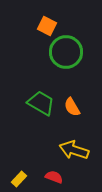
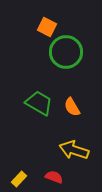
orange square: moved 1 px down
green trapezoid: moved 2 px left
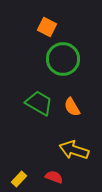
green circle: moved 3 px left, 7 px down
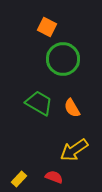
orange semicircle: moved 1 px down
yellow arrow: rotated 52 degrees counterclockwise
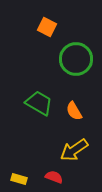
green circle: moved 13 px right
orange semicircle: moved 2 px right, 3 px down
yellow rectangle: rotated 63 degrees clockwise
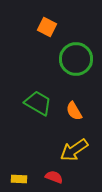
green trapezoid: moved 1 px left
yellow rectangle: rotated 14 degrees counterclockwise
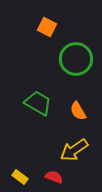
orange semicircle: moved 4 px right
yellow rectangle: moved 1 px right, 2 px up; rotated 35 degrees clockwise
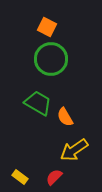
green circle: moved 25 px left
orange semicircle: moved 13 px left, 6 px down
red semicircle: rotated 66 degrees counterclockwise
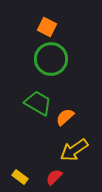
orange semicircle: rotated 78 degrees clockwise
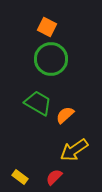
orange semicircle: moved 2 px up
